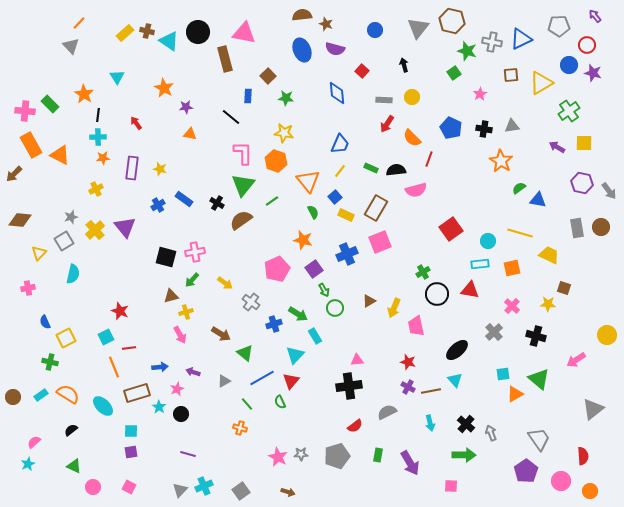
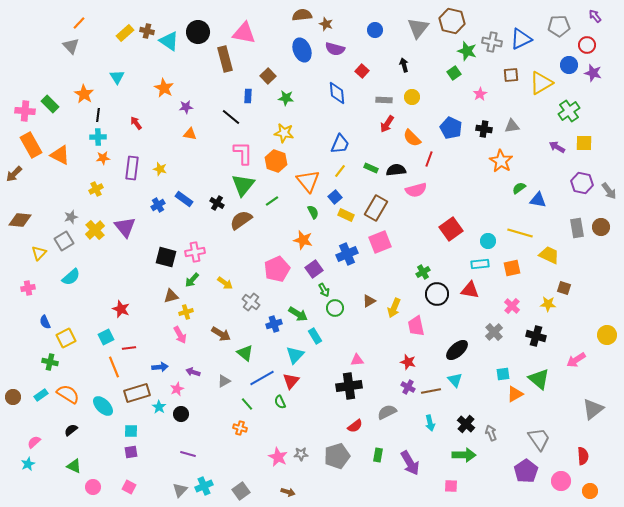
cyan semicircle at (73, 274): moved 2 px left, 3 px down; rotated 36 degrees clockwise
red star at (120, 311): moved 1 px right, 2 px up
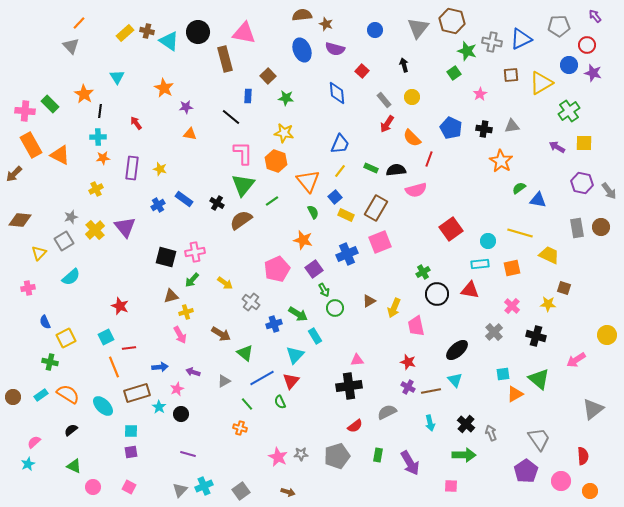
gray rectangle at (384, 100): rotated 49 degrees clockwise
black line at (98, 115): moved 2 px right, 4 px up
red star at (121, 309): moved 1 px left, 3 px up
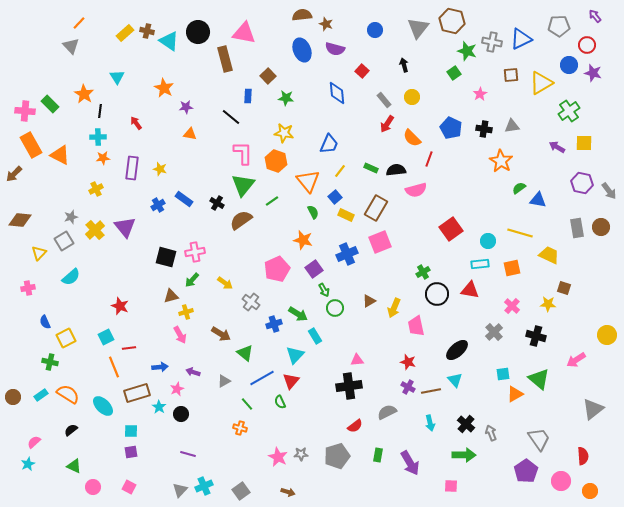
blue trapezoid at (340, 144): moved 11 px left
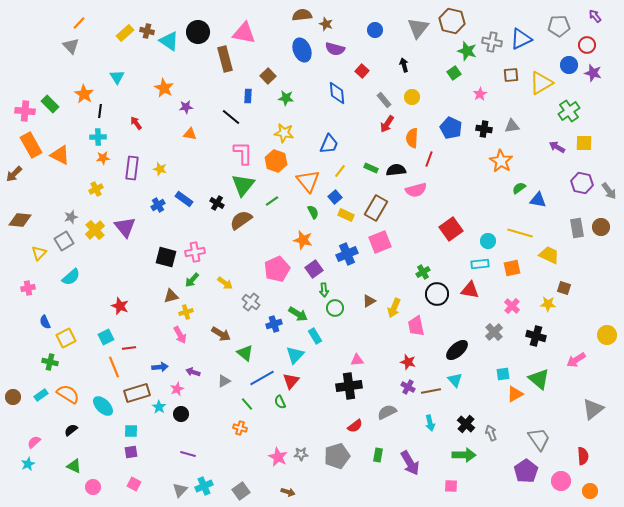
orange semicircle at (412, 138): rotated 48 degrees clockwise
green arrow at (324, 290): rotated 24 degrees clockwise
pink square at (129, 487): moved 5 px right, 3 px up
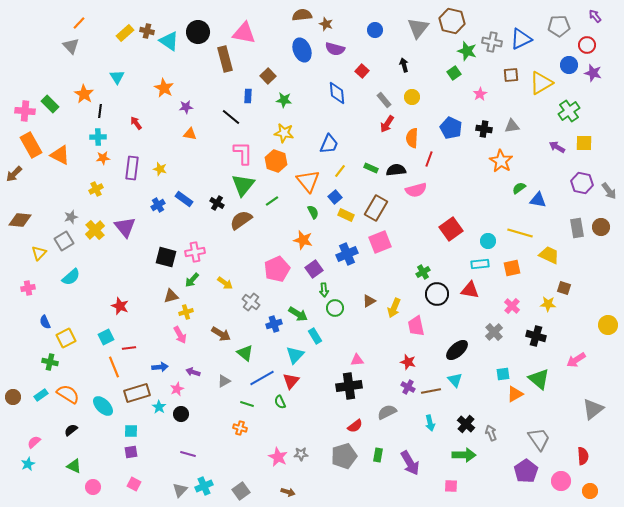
green star at (286, 98): moved 2 px left, 2 px down
yellow circle at (607, 335): moved 1 px right, 10 px up
green line at (247, 404): rotated 32 degrees counterclockwise
gray pentagon at (337, 456): moved 7 px right
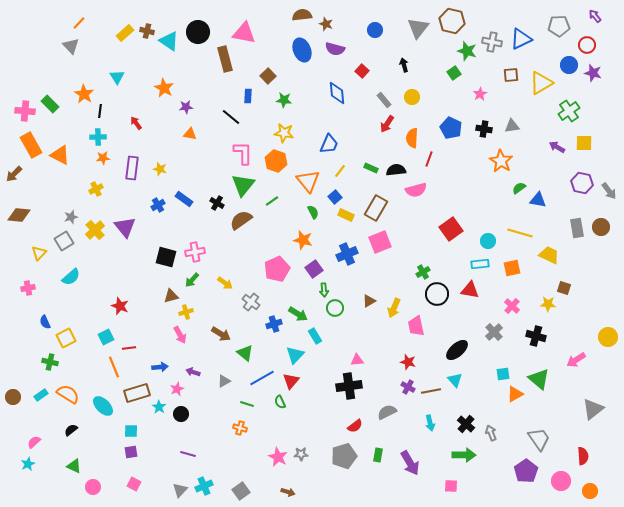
brown diamond at (20, 220): moved 1 px left, 5 px up
yellow circle at (608, 325): moved 12 px down
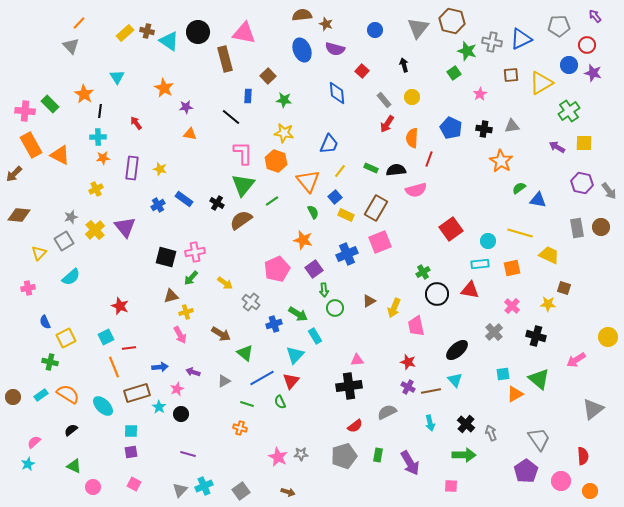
green arrow at (192, 280): moved 1 px left, 2 px up
